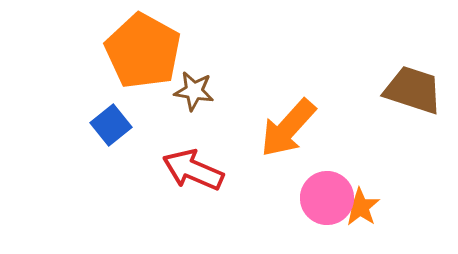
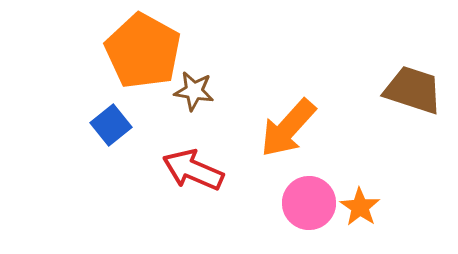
pink circle: moved 18 px left, 5 px down
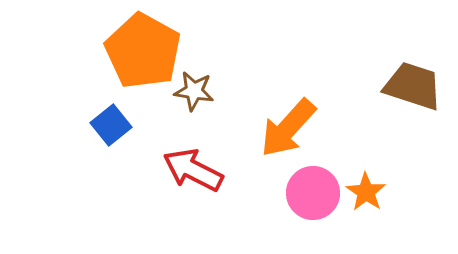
brown trapezoid: moved 4 px up
red arrow: rotated 4 degrees clockwise
pink circle: moved 4 px right, 10 px up
orange star: moved 6 px right, 15 px up
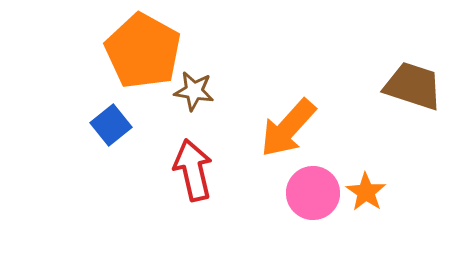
red arrow: rotated 50 degrees clockwise
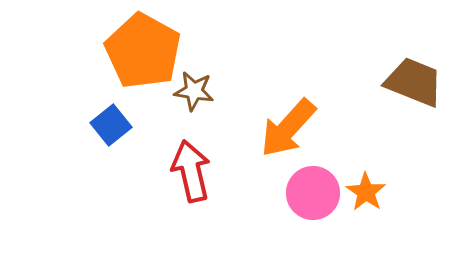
brown trapezoid: moved 1 px right, 4 px up; rotated 4 degrees clockwise
red arrow: moved 2 px left, 1 px down
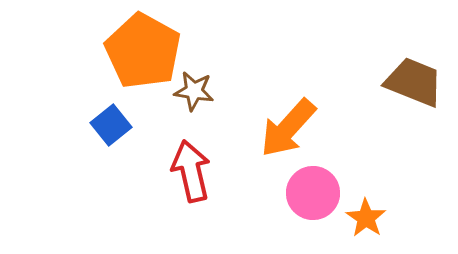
orange star: moved 26 px down
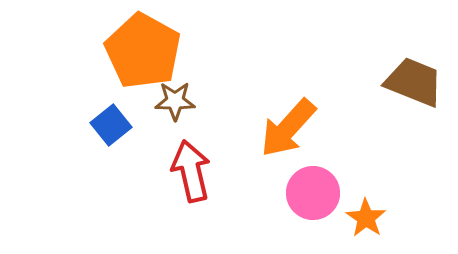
brown star: moved 19 px left, 10 px down; rotated 9 degrees counterclockwise
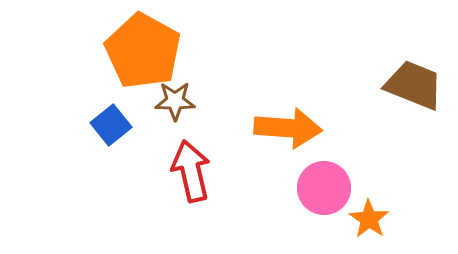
brown trapezoid: moved 3 px down
orange arrow: rotated 128 degrees counterclockwise
pink circle: moved 11 px right, 5 px up
orange star: moved 3 px right, 1 px down
